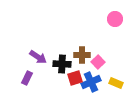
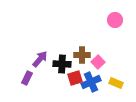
pink circle: moved 1 px down
purple arrow: moved 2 px right, 2 px down; rotated 84 degrees counterclockwise
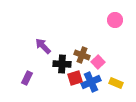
brown cross: rotated 21 degrees clockwise
purple arrow: moved 3 px right, 13 px up; rotated 84 degrees counterclockwise
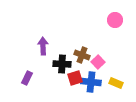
purple arrow: rotated 42 degrees clockwise
blue cross: rotated 30 degrees clockwise
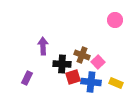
red square: moved 2 px left, 1 px up
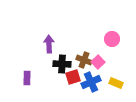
pink circle: moved 3 px left, 19 px down
purple arrow: moved 6 px right, 2 px up
brown cross: moved 2 px right, 5 px down
purple rectangle: rotated 24 degrees counterclockwise
blue cross: rotated 30 degrees counterclockwise
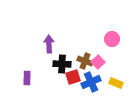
brown cross: moved 1 px right, 1 px down
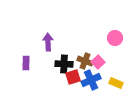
pink circle: moved 3 px right, 1 px up
purple arrow: moved 1 px left, 2 px up
black cross: moved 2 px right
purple rectangle: moved 1 px left, 15 px up
blue cross: moved 2 px up
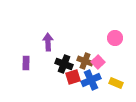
black cross: rotated 18 degrees clockwise
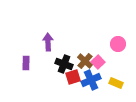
pink circle: moved 3 px right, 6 px down
brown cross: rotated 21 degrees clockwise
